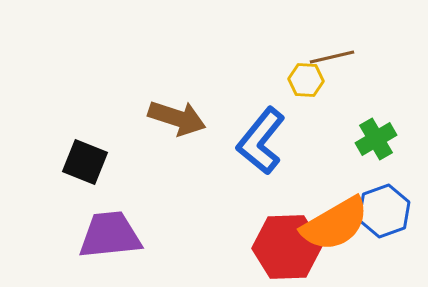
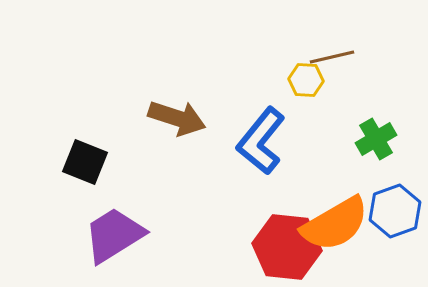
blue hexagon: moved 11 px right
purple trapezoid: moved 4 px right; rotated 26 degrees counterclockwise
red hexagon: rotated 8 degrees clockwise
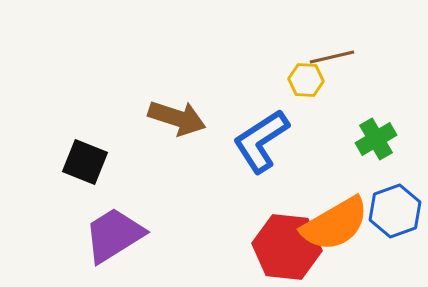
blue L-shape: rotated 18 degrees clockwise
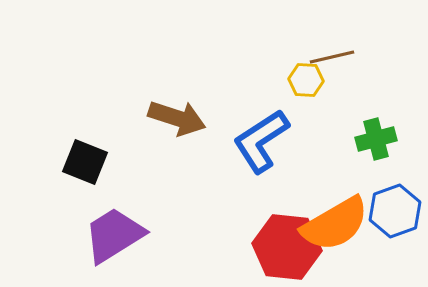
green cross: rotated 15 degrees clockwise
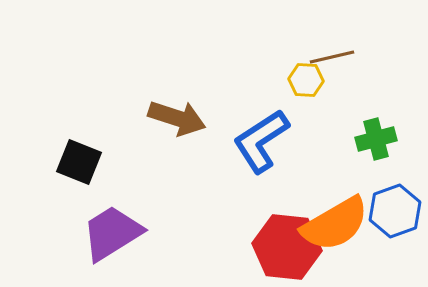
black square: moved 6 px left
purple trapezoid: moved 2 px left, 2 px up
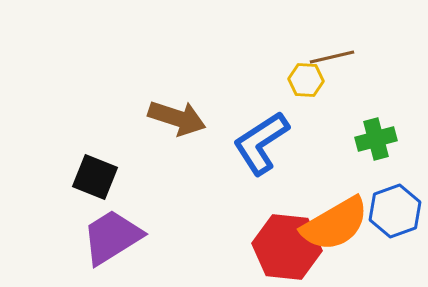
blue L-shape: moved 2 px down
black square: moved 16 px right, 15 px down
purple trapezoid: moved 4 px down
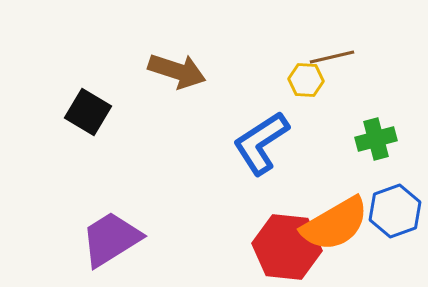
brown arrow: moved 47 px up
black square: moved 7 px left, 65 px up; rotated 9 degrees clockwise
purple trapezoid: moved 1 px left, 2 px down
